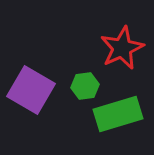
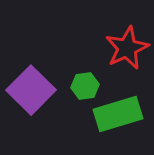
red star: moved 5 px right
purple square: rotated 15 degrees clockwise
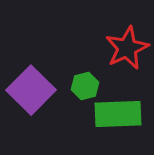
green hexagon: rotated 8 degrees counterclockwise
green rectangle: rotated 15 degrees clockwise
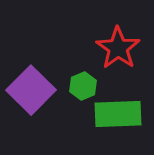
red star: moved 9 px left; rotated 12 degrees counterclockwise
green hexagon: moved 2 px left; rotated 8 degrees counterclockwise
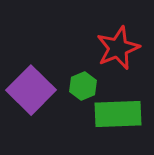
red star: rotated 15 degrees clockwise
